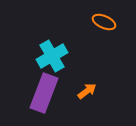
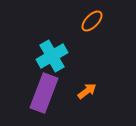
orange ellipse: moved 12 px left, 1 px up; rotated 70 degrees counterclockwise
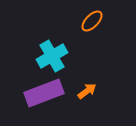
purple rectangle: rotated 48 degrees clockwise
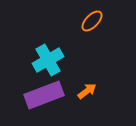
cyan cross: moved 4 px left, 4 px down
purple rectangle: moved 2 px down
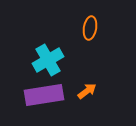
orange ellipse: moved 2 px left, 7 px down; rotated 35 degrees counterclockwise
purple rectangle: rotated 12 degrees clockwise
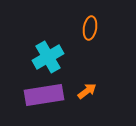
cyan cross: moved 3 px up
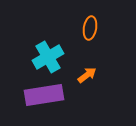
orange arrow: moved 16 px up
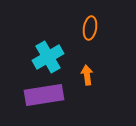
orange arrow: rotated 60 degrees counterclockwise
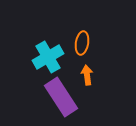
orange ellipse: moved 8 px left, 15 px down
purple rectangle: moved 17 px right, 2 px down; rotated 66 degrees clockwise
